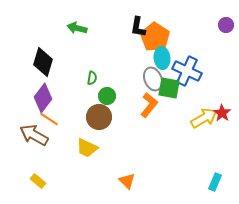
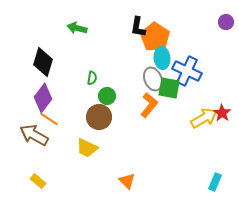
purple circle: moved 3 px up
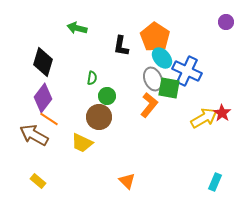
black L-shape: moved 17 px left, 19 px down
cyan ellipse: rotated 35 degrees counterclockwise
yellow trapezoid: moved 5 px left, 5 px up
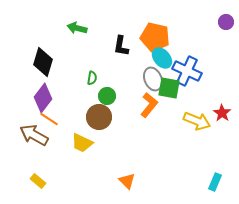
orange pentagon: rotated 20 degrees counterclockwise
yellow arrow: moved 7 px left, 3 px down; rotated 52 degrees clockwise
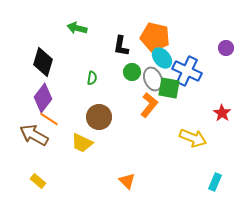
purple circle: moved 26 px down
green circle: moved 25 px right, 24 px up
yellow arrow: moved 4 px left, 17 px down
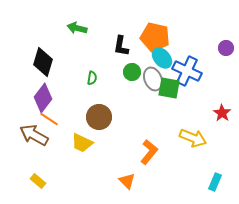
orange L-shape: moved 47 px down
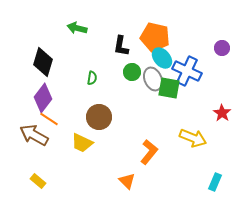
purple circle: moved 4 px left
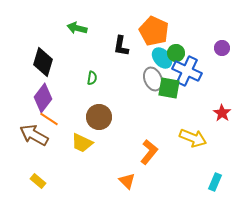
orange pentagon: moved 1 px left, 6 px up; rotated 12 degrees clockwise
green circle: moved 44 px right, 19 px up
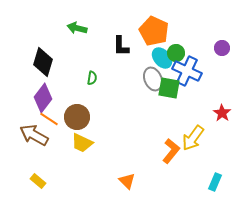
black L-shape: rotated 10 degrees counterclockwise
brown circle: moved 22 px left
yellow arrow: rotated 104 degrees clockwise
orange L-shape: moved 22 px right, 1 px up
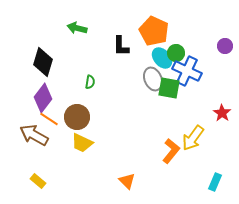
purple circle: moved 3 px right, 2 px up
green semicircle: moved 2 px left, 4 px down
